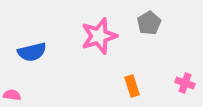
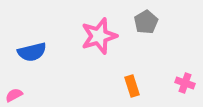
gray pentagon: moved 3 px left, 1 px up
pink semicircle: moved 2 px right; rotated 36 degrees counterclockwise
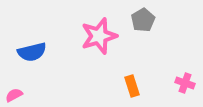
gray pentagon: moved 3 px left, 2 px up
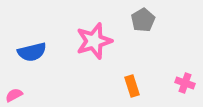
pink star: moved 5 px left, 5 px down
